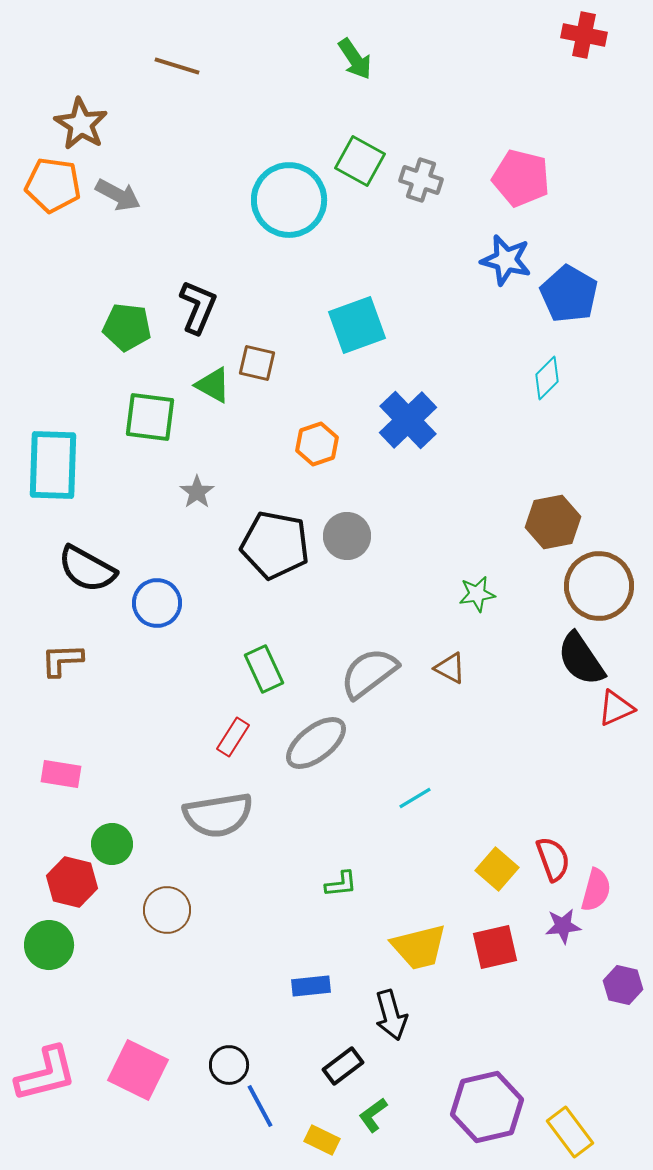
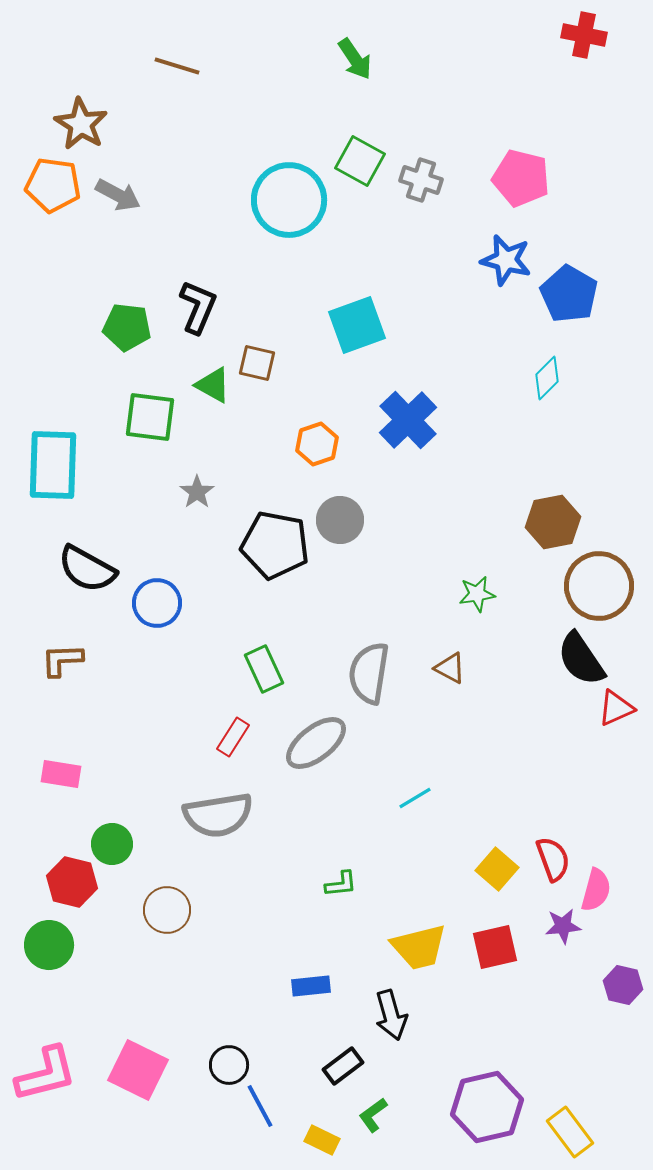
gray circle at (347, 536): moved 7 px left, 16 px up
gray semicircle at (369, 673): rotated 44 degrees counterclockwise
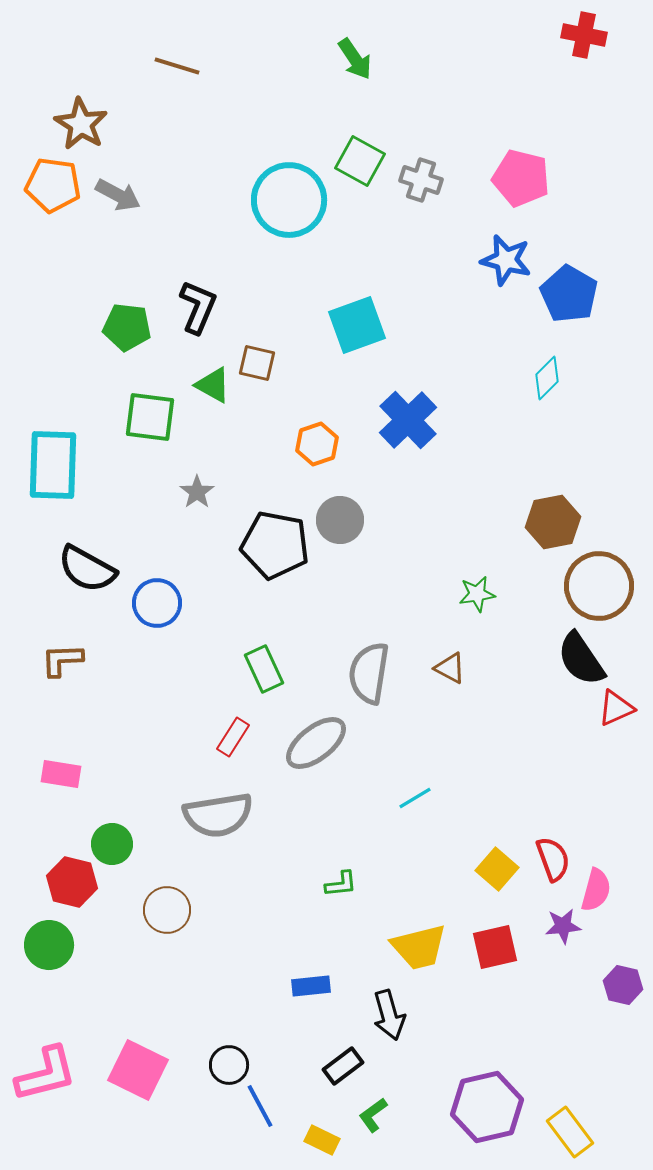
black arrow at (391, 1015): moved 2 px left
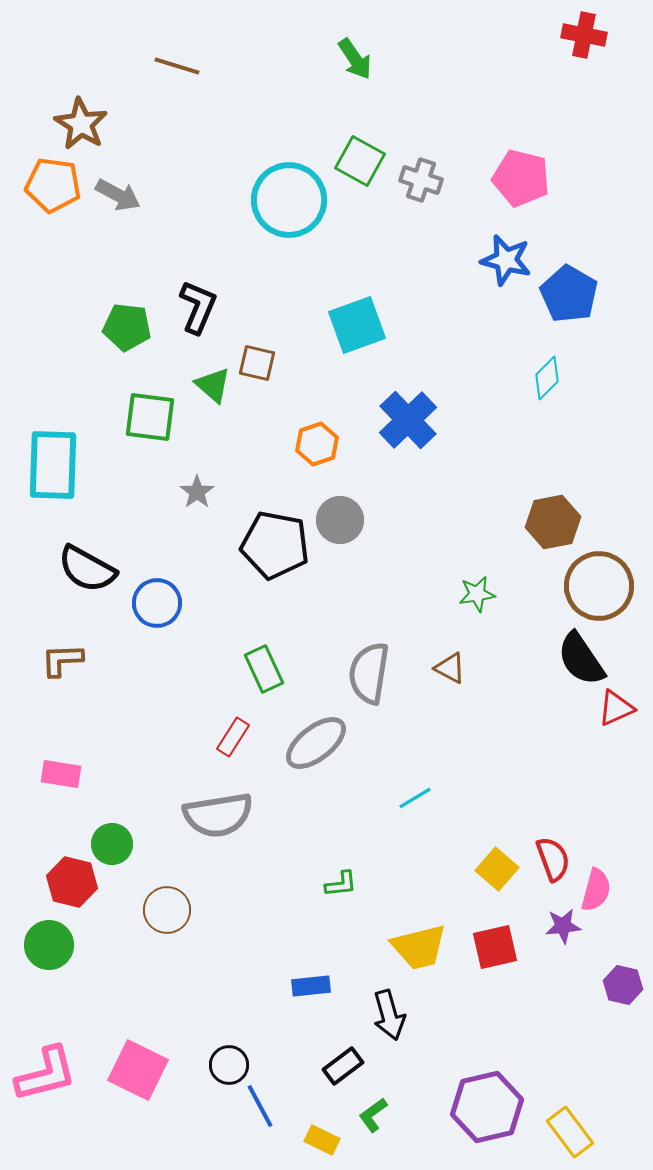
green triangle at (213, 385): rotated 12 degrees clockwise
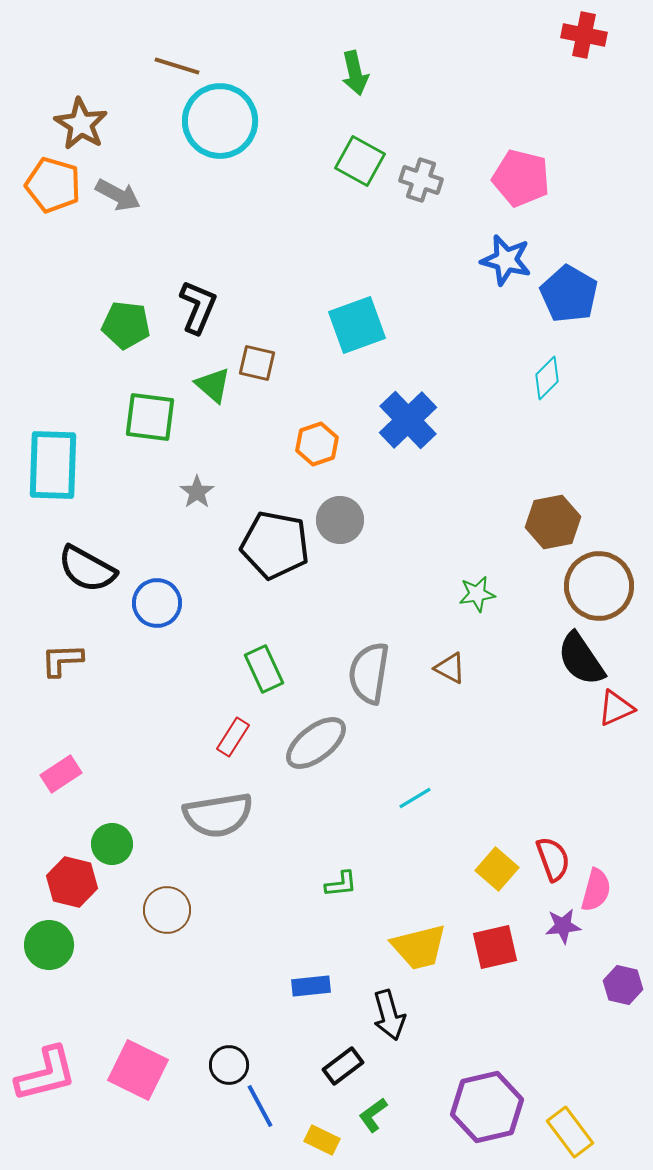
green arrow at (355, 59): moved 14 px down; rotated 21 degrees clockwise
orange pentagon at (53, 185): rotated 8 degrees clockwise
cyan circle at (289, 200): moved 69 px left, 79 px up
green pentagon at (127, 327): moved 1 px left, 2 px up
pink rectangle at (61, 774): rotated 42 degrees counterclockwise
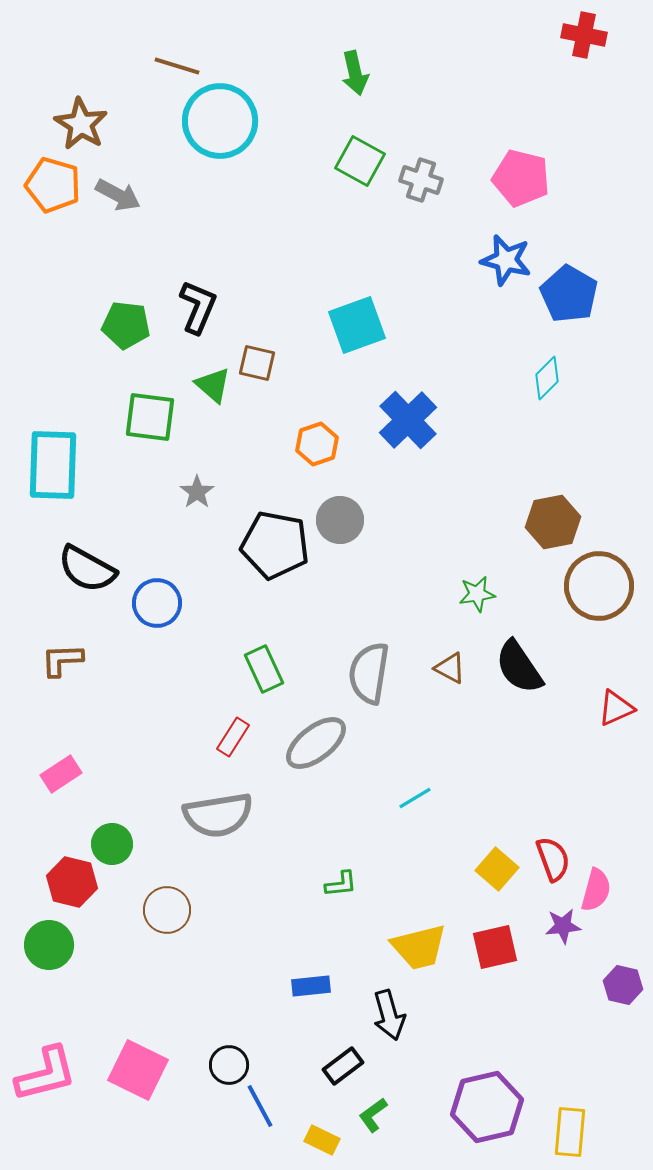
black semicircle at (581, 659): moved 62 px left, 8 px down
yellow rectangle at (570, 1132): rotated 42 degrees clockwise
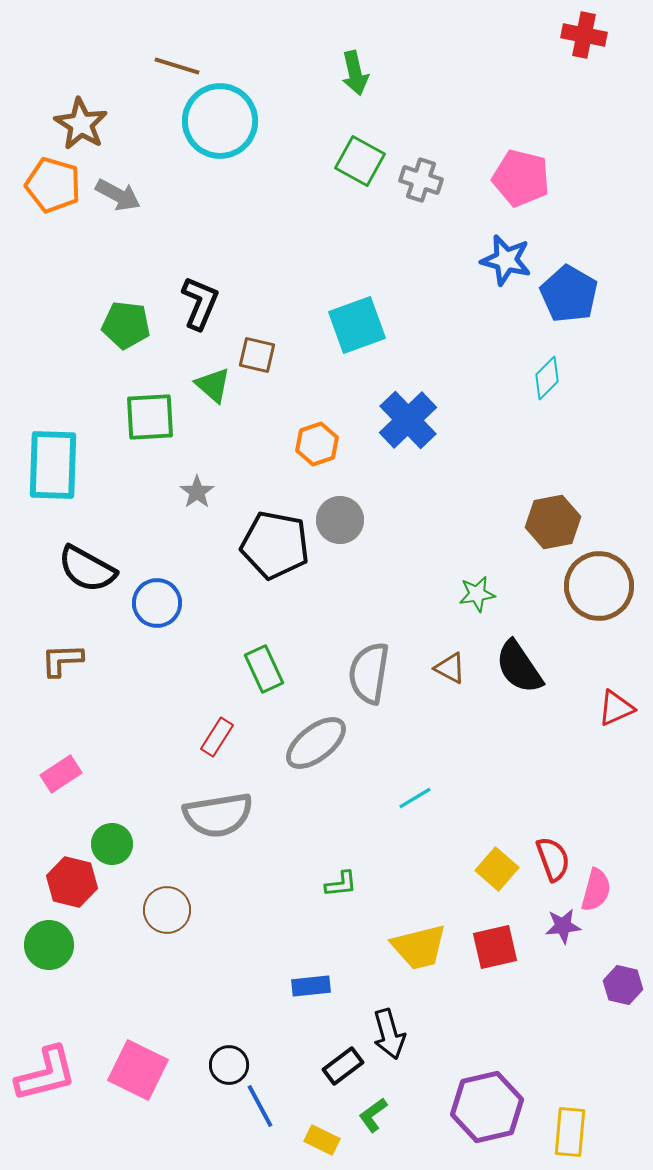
black L-shape at (198, 307): moved 2 px right, 4 px up
brown square at (257, 363): moved 8 px up
green square at (150, 417): rotated 10 degrees counterclockwise
red rectangle at (233, 737): moved 16 px left
black arrow at (389, 1015): moved 19 px down
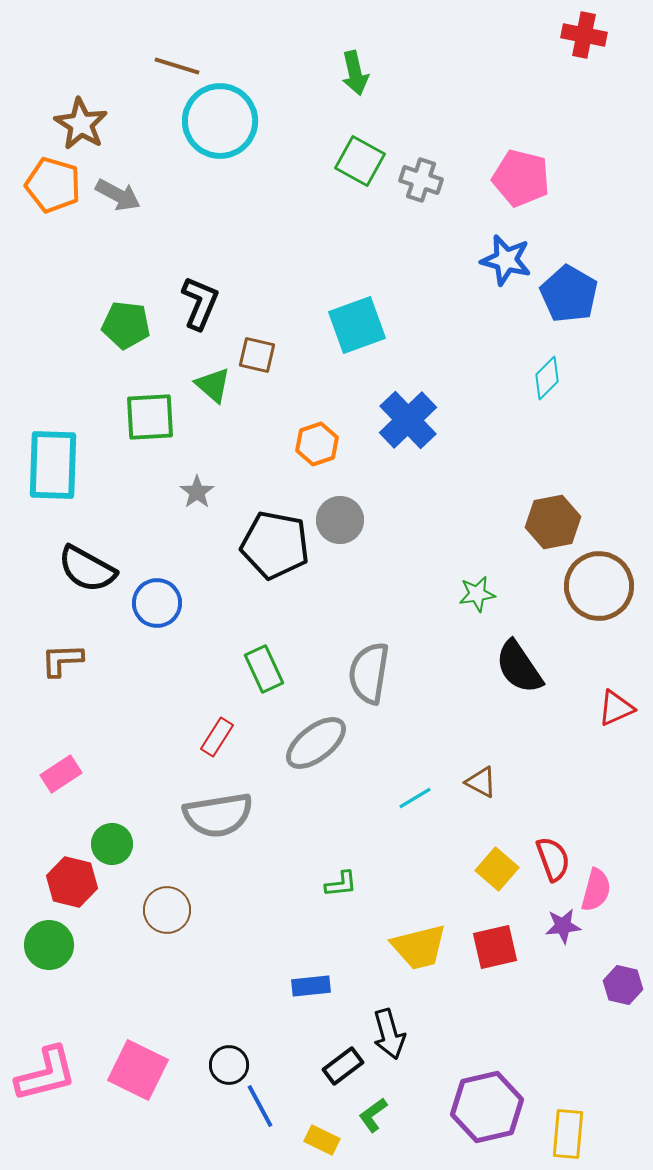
brown triangle at (450, 668): moved 31 px right, 114 px down
yellow rectangle at (570, 1132): moved 2 px left, 2 px down
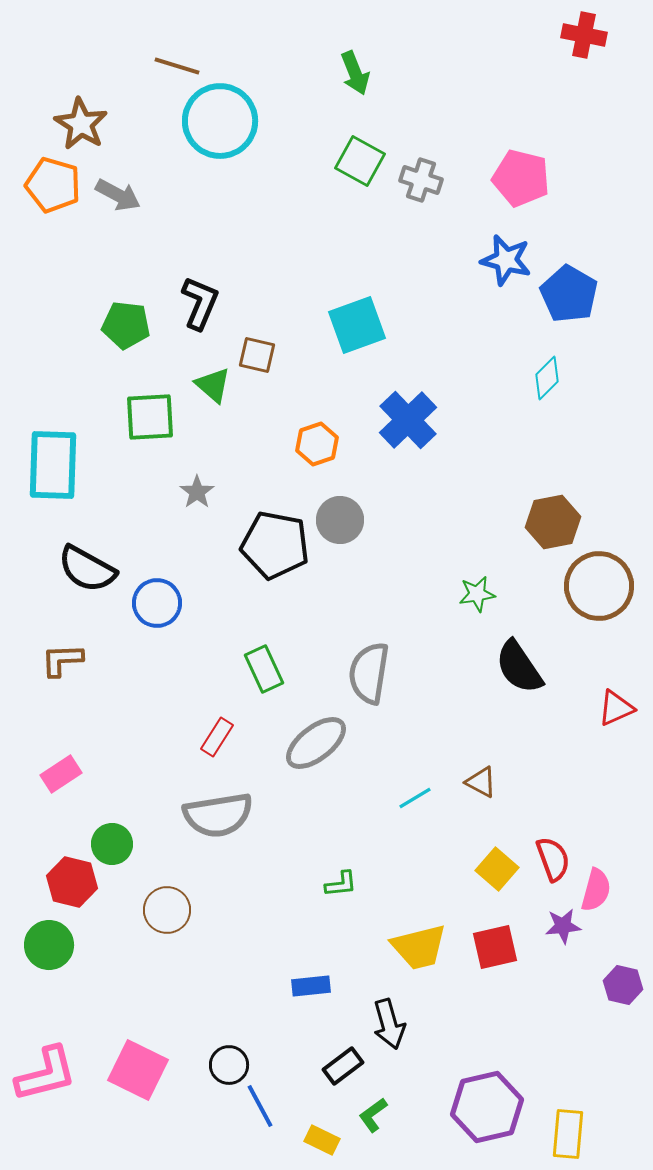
green arrow at (355, 73): rotated 9 degrees counterclockwise
black arrow at (389, 1034): moved 10 px up
